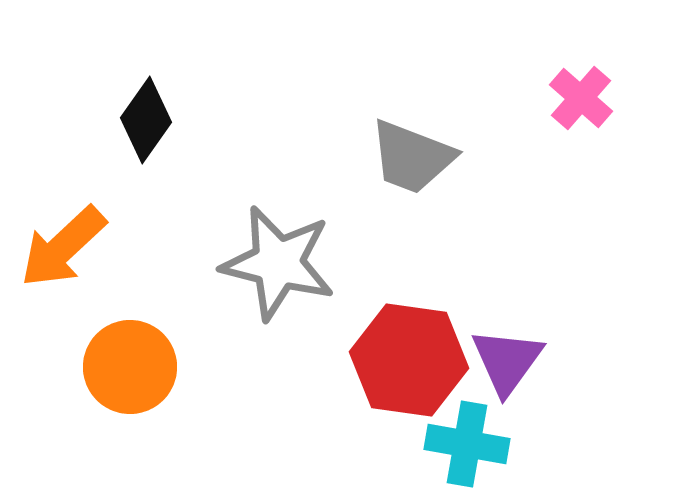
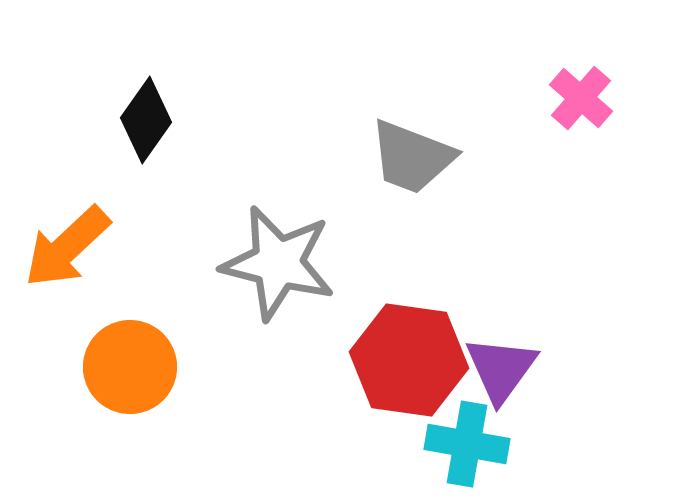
orange arrow: moved 4 px right
purple triangle: moved 6 px left, 8 px down
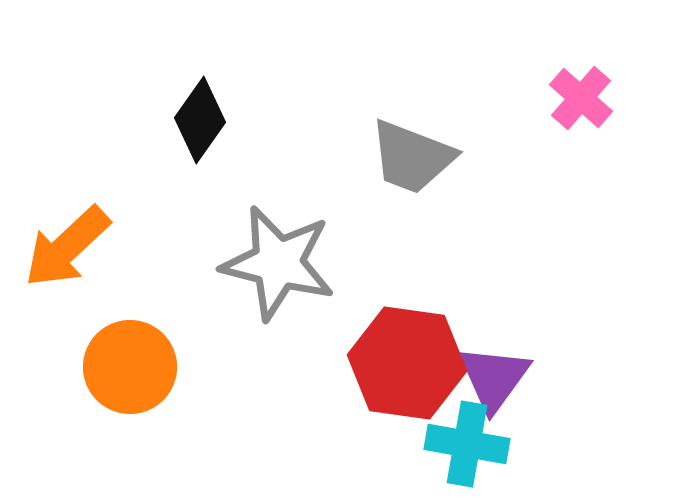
black diamond: moved 54 px right
red hexagon: moved 2 px left, 3 px down
purple triangle: moved 7 px left, 9 px down
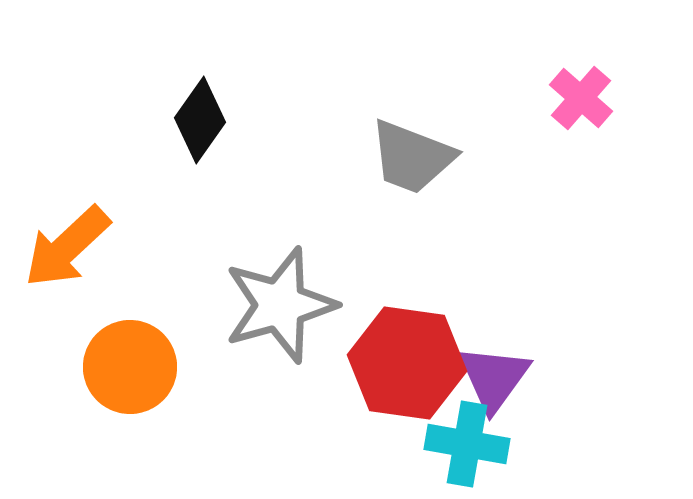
gray star: moved 2 px right, 42 px down; rotated 30 degrees counterclockwise
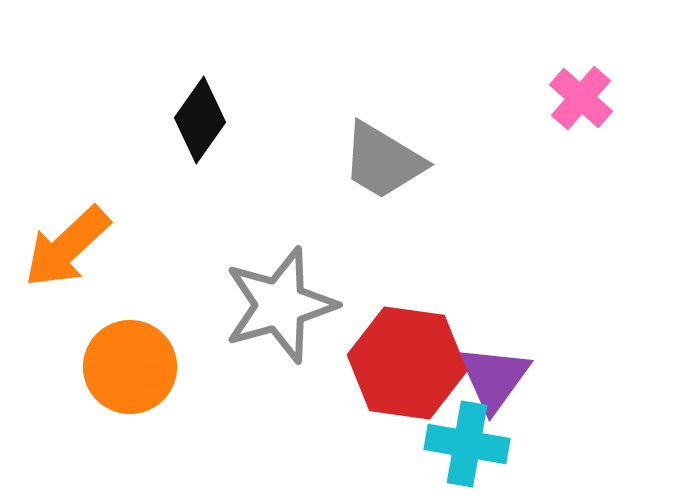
gray trapezoid: moved 29 px left, 4 px down; rotated 10 degrees clockwise
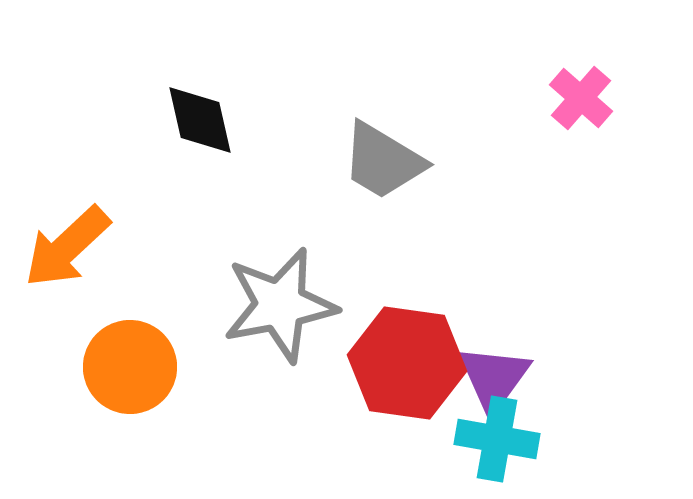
black diamond: rotated 48 degrees counterclockwise
gray star: rotated 5 degrees clockwise
cyan cross: moved 30 px right, 5 px up
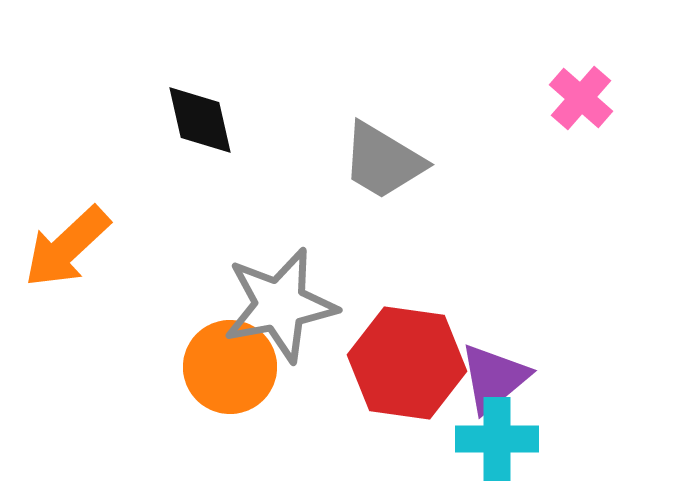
orange circle: moved 100 px right
purple triangle: rotated 14 degrees clockwise
cyan cross: rotated 10 degrees counterclockwise
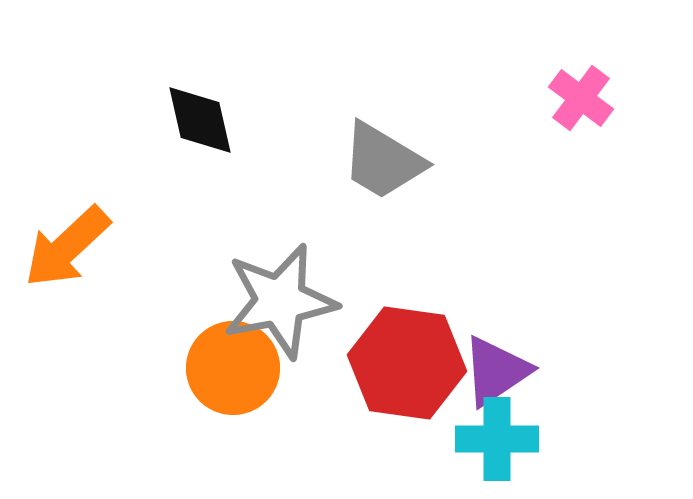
pink cross: rotated 4 degrees counterclockwise
gray star: moved 4 px up
orange circle: moved 3 px right, 1 px down
purple triangle: moved 2 px right, 7 px up; rotated 6 degrees clockwise
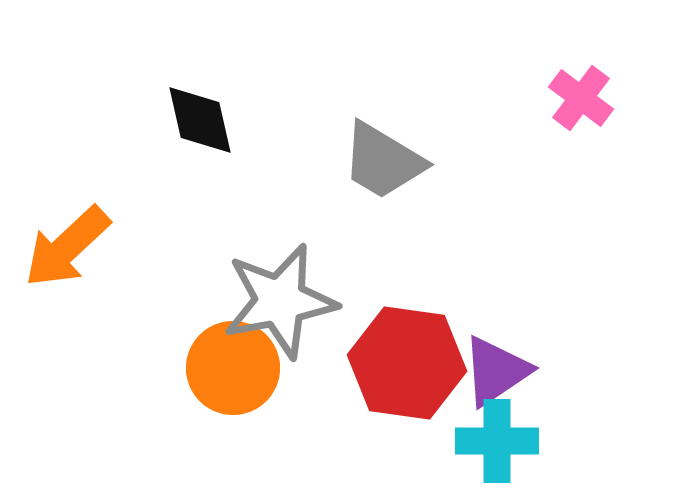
cyan cross: moved 2 px down
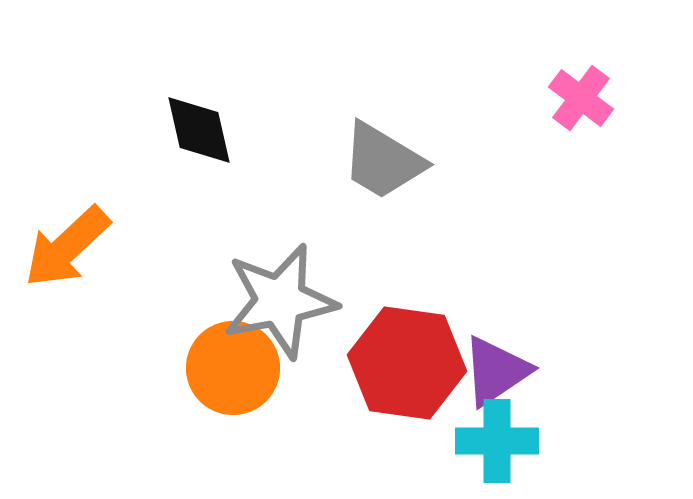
black diamond: moved 1 px left, 10 px down
